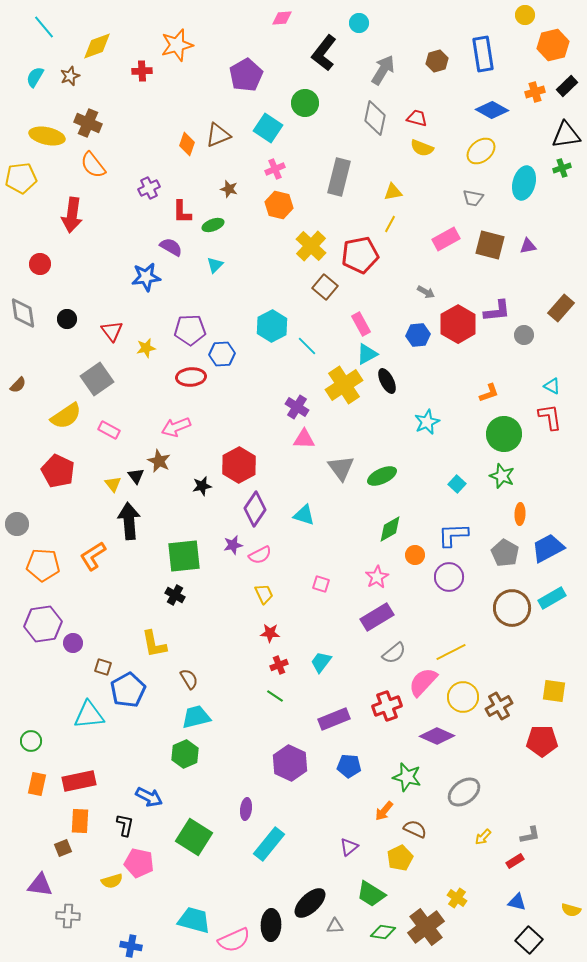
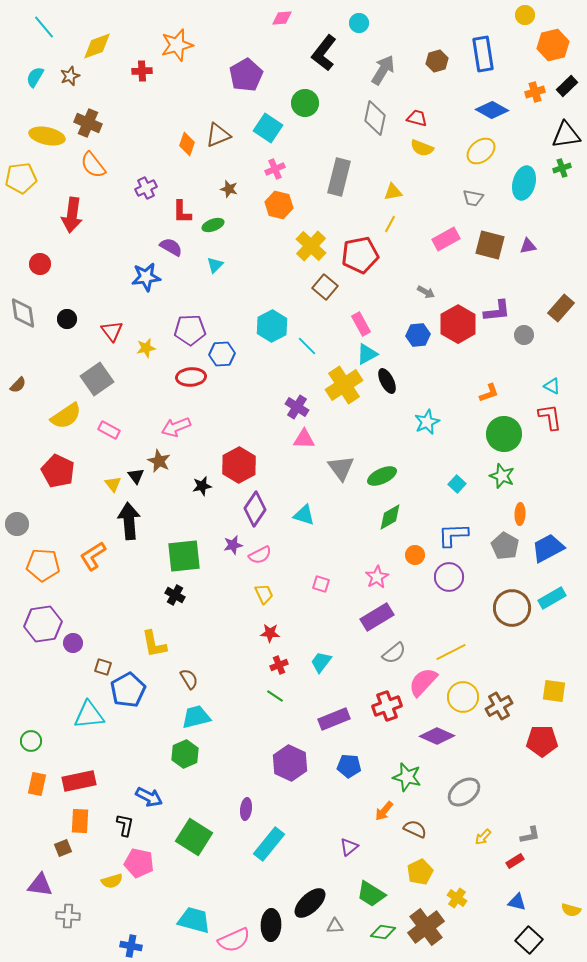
purple cross at (149, 188): moved 3 px left
green diamond at (390, 529): moved 12 px up
gray pentagon at (505, 553): moved 7 px up
yellow pentagon at (400, 858): moved 20 px right, 14 px down
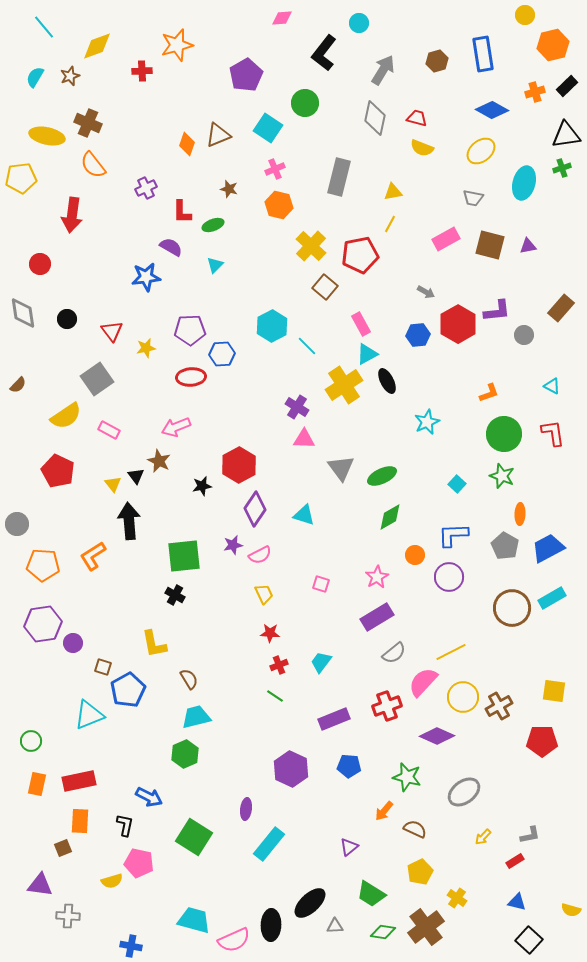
red L-shape at (550, 417): moved 3 px right, 16 px down
cyan triangle at (89, 715): rotated 16 degrees counterclockwise
purple hexagon at (290, 763): moved 1 px right, 6 px down
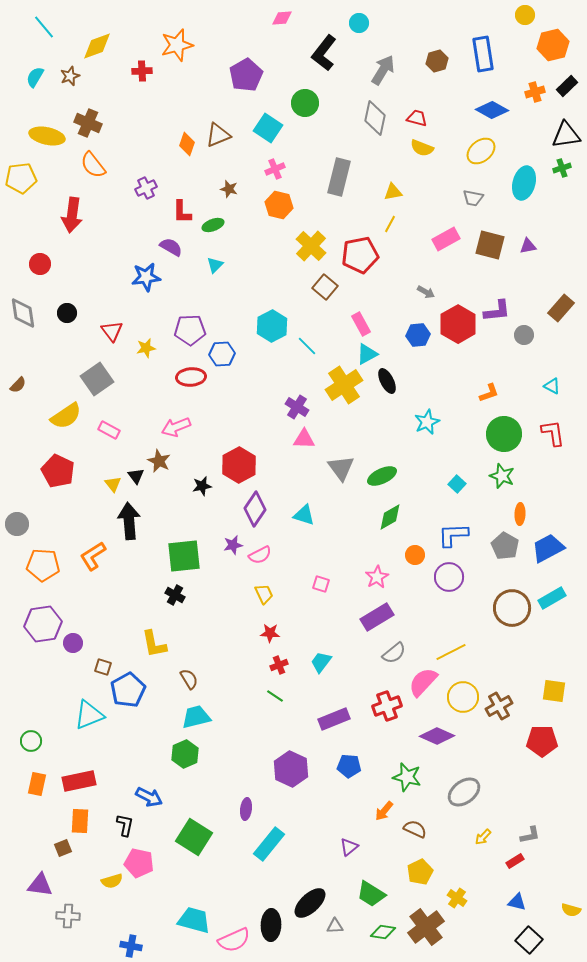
black circle at (67, 319): moved 6 px up
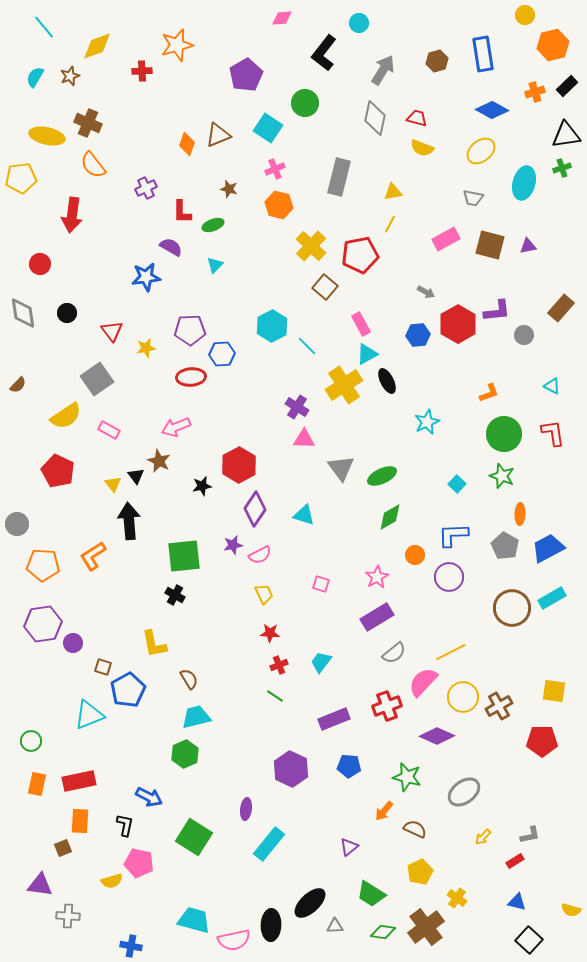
pink semicircle at (234, 940): rotated 12 degrees clockwise
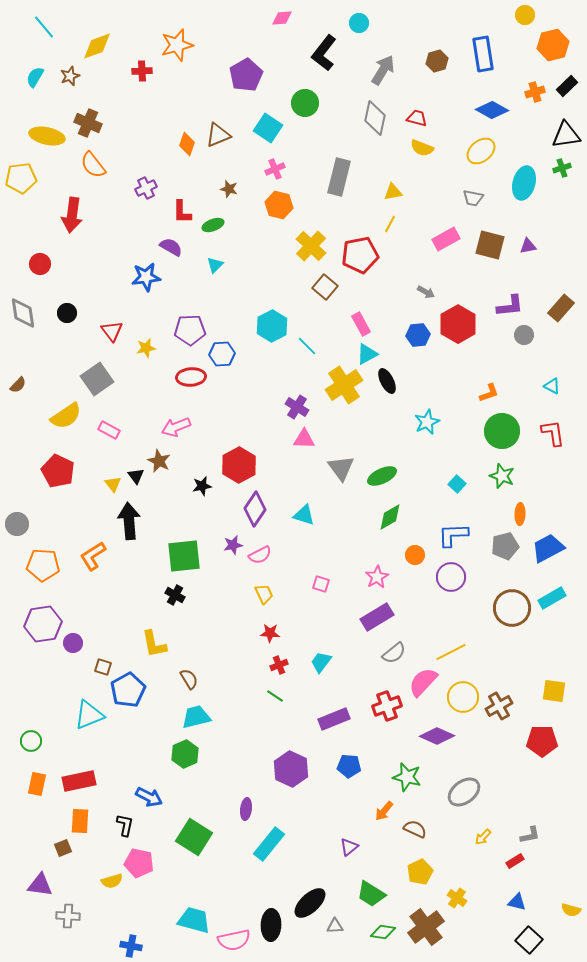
purple L-shape at (497, 311): moved 13 px right, 5 px up
green circle at (504, 434): moved 2 px left, 3 px up
gray pentagon at (505, 546): rotated 28 degrees clockwise
purple circle at (449, 577): moved 2 px right
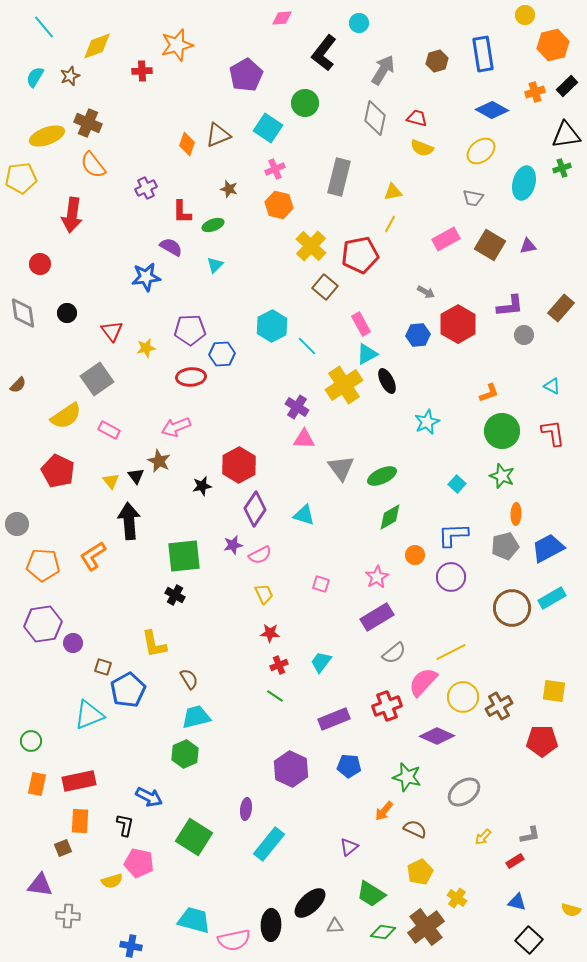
yellow ellipse at (47, 136): rotated 32 degrees counterclockwise
brown square at (490, 245): rotated 16 degrees clockwise
yellow triangle at (113, 484): moved 2 px left, 3 px up
orange ellipse at (520, 514): moved 4 px left
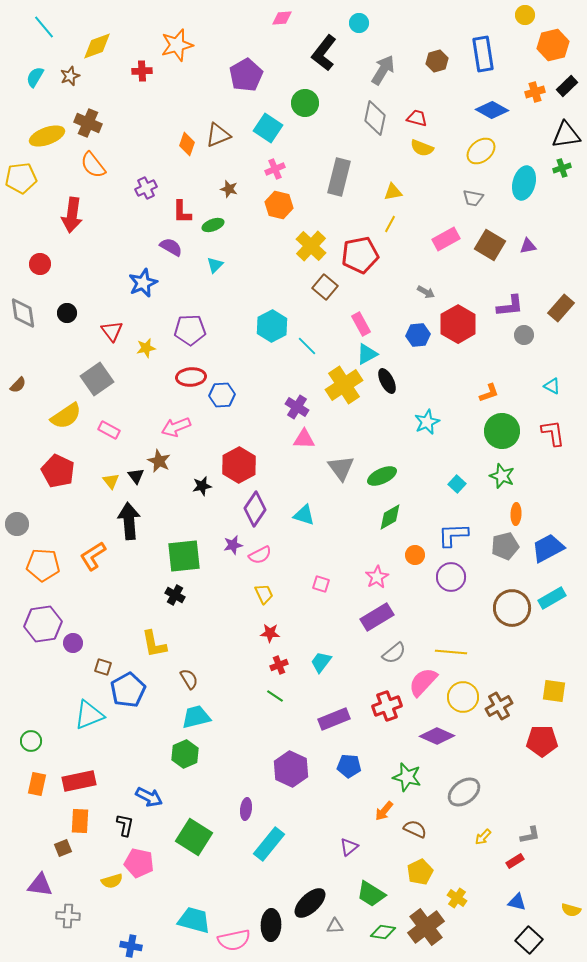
blue star at (146, 277): moved 3 px left, 6 px down; rotated 16 degrees counterclockwise
blue hexagon at (222, 354): moved 41 px down
yellow line at (451, 652): rotated 32 degrees clockwise
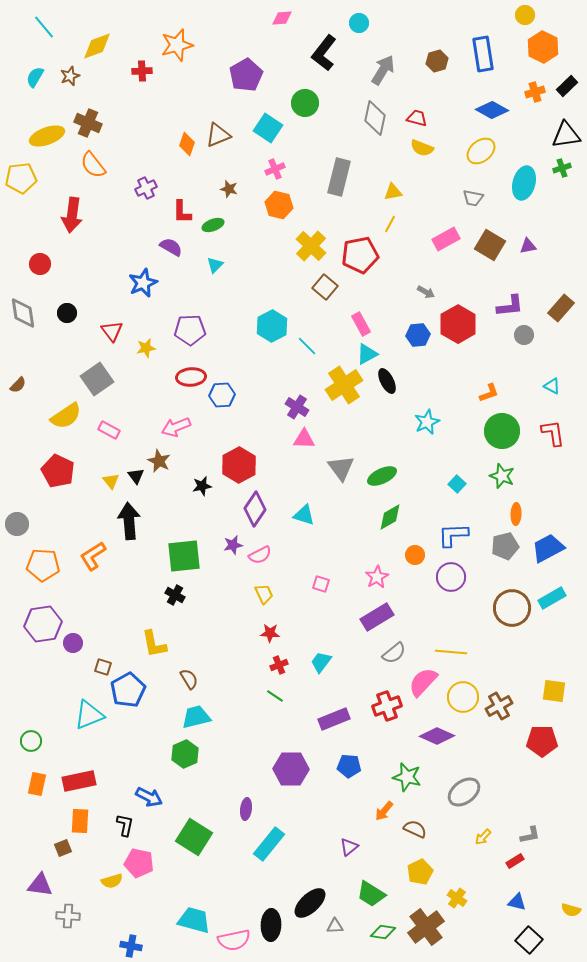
orange hexagon at (553, 45): moved 10 px left, 2 px down; rotated 20 degrees counterclockwise
purple hexagon at (291, 769): rotated 24 degrees counterclockwise
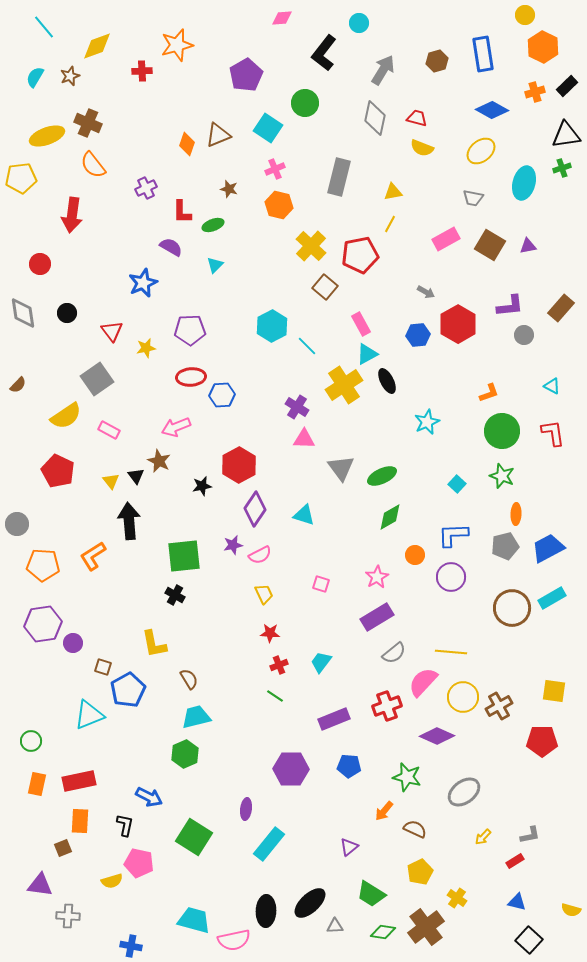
black ellipse at (271, 925): moved 5 px left, 14 px up
